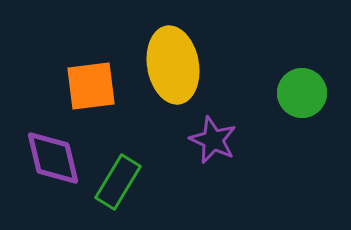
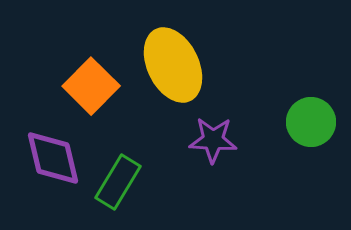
yellow ellipse: rotated 16 degrees counterclockwise
orange square: rotated 38 degrees counterclockwise
green circle: moved 9 px right, 29 px down
purple star: rotated 21 degrees counterclockwise
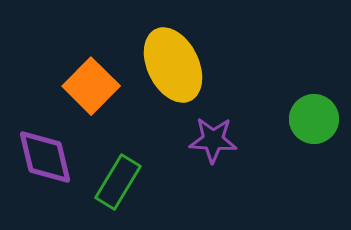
green circle: moved 3 px right, 3 px up
purple diamond: moved 8 px left, 1 px up
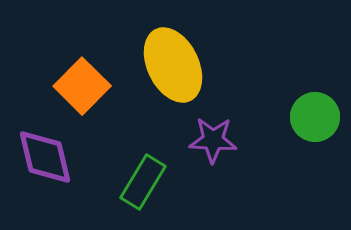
orange square: moved 9 px left
green circle: moved 1 px right, 2 px up
green rectangle: moved 25 px right
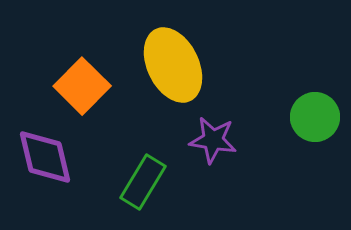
purple star: rotated 6 degrees clockwise
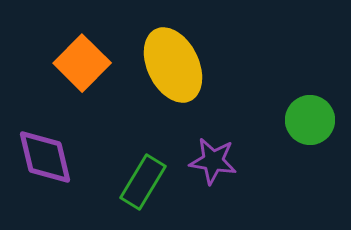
orange square: moved 23 px up
green circle: moved 5 px left, 3 px down
purple star: moved 21 px down
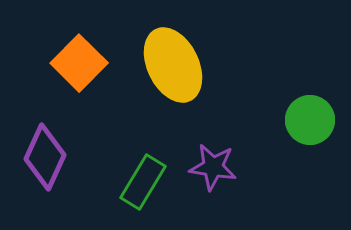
orange square: moved 3 px left
purple diamond: rotated 38 degrees clockwise
purple star: moved 6 px down
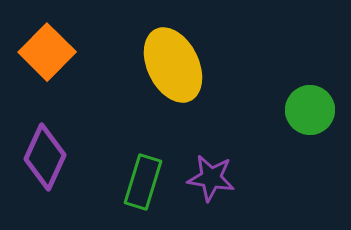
orange square: moved 32 px left, 11 px up
green circle: moved 10 px up
purple star: moved 2 px left, 11 px down
green rectangle: rotated 14 degrees counterclockwise
